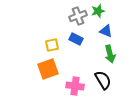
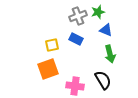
green star: moved 1 px down
blue triangle: moved 1 px up
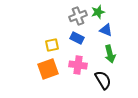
blue rectangle: moved 1 px right, 1 px up
pink cross: moved 3 px right, 21 px up
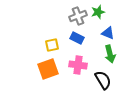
blue triangle: moved 2 px right, 3 px down
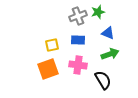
blue rectangle: moved 1 px right, 2 px down; rotated 24 degrees counterclockwise
green arrow: rotated 96 degrees counterclockwise
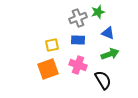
gray cross: moved 2 px down
pink cross: rotated 12 degrees clockwise
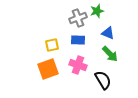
green star: moved 1 px left, 1 px up
green arrow: rotated 66 degrees clockwise
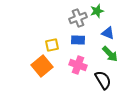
orange square: moved 6 px left, 3 px up; rotated 20 degrees counterclockwise
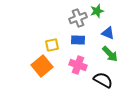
black semicircle: rotated 30 degrees counterclockwise
